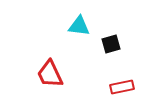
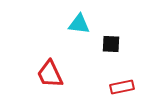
cyan triangle: moved 2 px up
black square: rotated 18 degrees clockwise
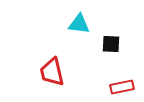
red trapezoid: moved 2 px right, 2 px up; rotated 12 degrees clockwise
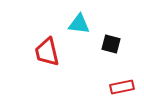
black square: rotated 12 degrees clockwise
red trapezoid: moved 5 px left, 20 px up
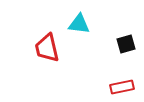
black square: moved 15 px right; rotated 30 degrees counterclockwise
red trapezoid: moved 4 px up
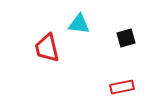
black square: moved 6 px up
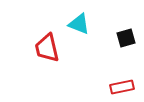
cyan triangle: rotated 15 degrees clockwise
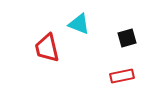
black square: moved 1 px right
red rectangle: moved 11 px up
